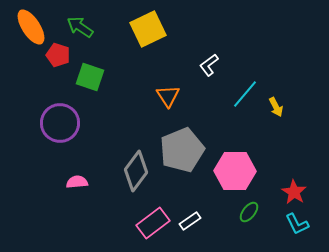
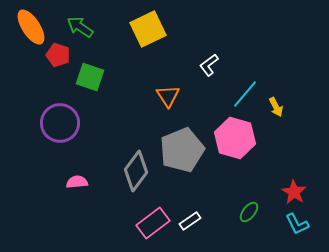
pink hexagon: moved 33 px up; rotated 15 degrees clockwise
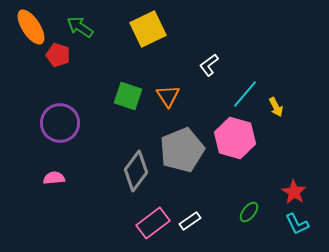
green square: moved 38 px right, 19 px down
pink semicircle: moved 23 px left, 4 px up
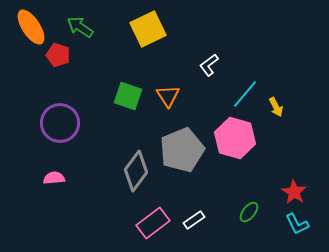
white rectangle: moved 4 px right, 1 px up
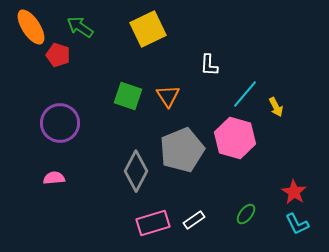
white L-shape: rotated 50 degrees counterclockwise
gray diamond: rotated 9 degrees counterclockwise
green ellipse: moved 3 px left, 2 px down
pink rectangle: rotated 20 degrees clockwise
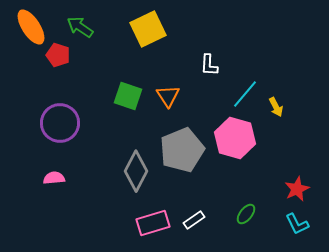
red star: moved 3 px right, 3 px up; rotated 15 degrees clockwise
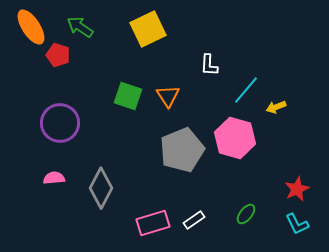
cyan line: moved 1 px right, 4 px up
yellow arrow: rotated 96 degrees clockwise
gray diamond: moved 35 px left, 17 px down
